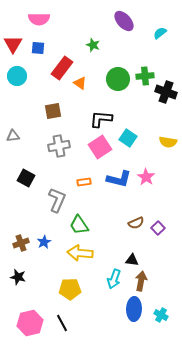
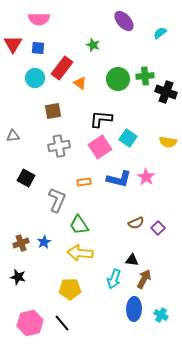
cyan circle: moved 18 px right, 2 px down
brown arrow: moved 3 px right, 2 px up; rotated 18 degrees clockwise
black line: rotated 12 degrees counterclockwise
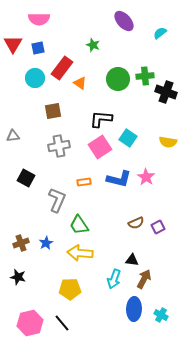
blue square: rotated 16 degrees counterclockwise
purple square: moved 1 px up; rotated 16 degrees clockwise
blue star: moved 2 px right, 1 px down
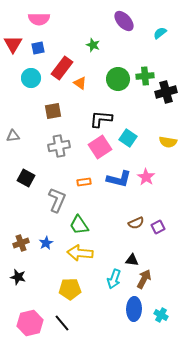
cyan circle: moved 4 px left
black cross: rotated 35 degrees counterclockwise
